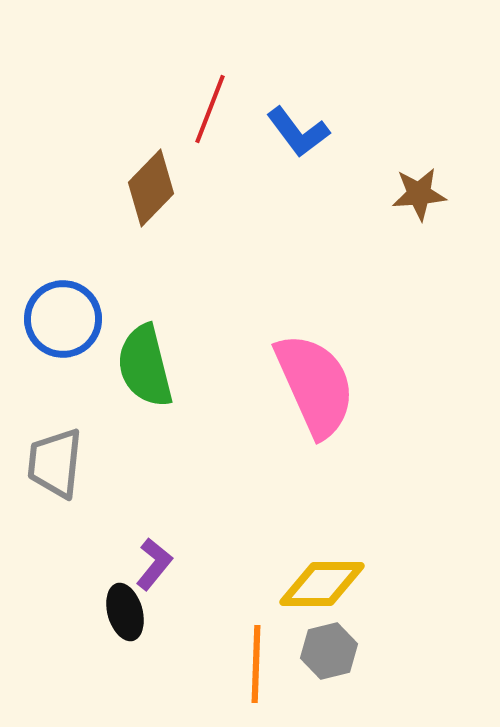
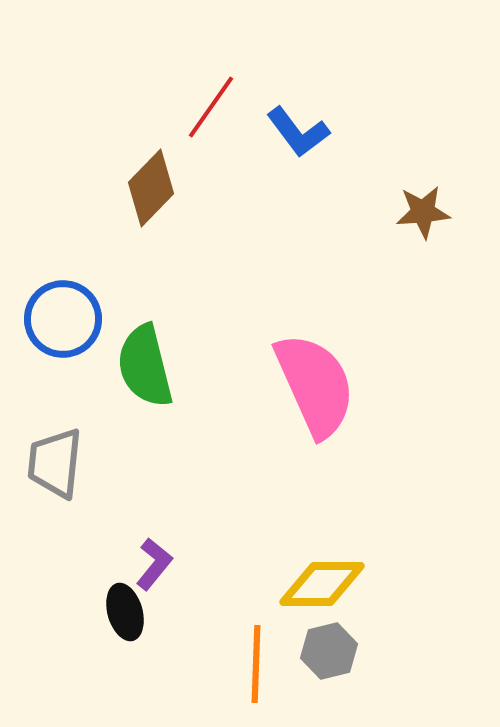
red line: moved 1 px right, 2 px up; rotated 14 degrees clockwise
brown star: moved 4 px right, 18 px down
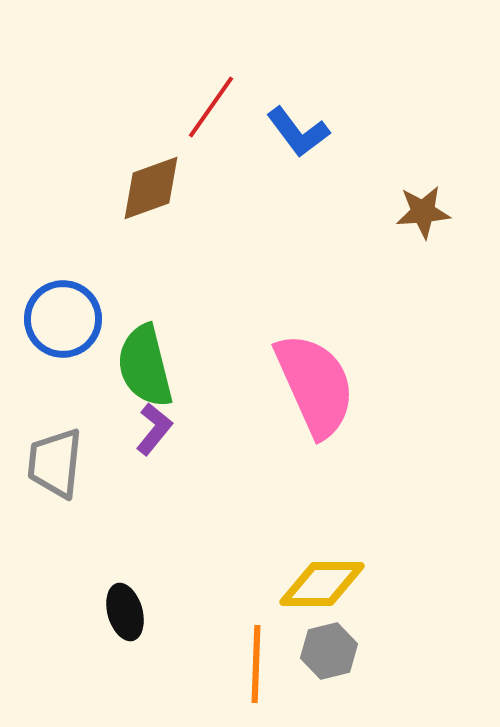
brown diamond: rotated 26 degrees clockwise
purple L-shape: moved 135 px up
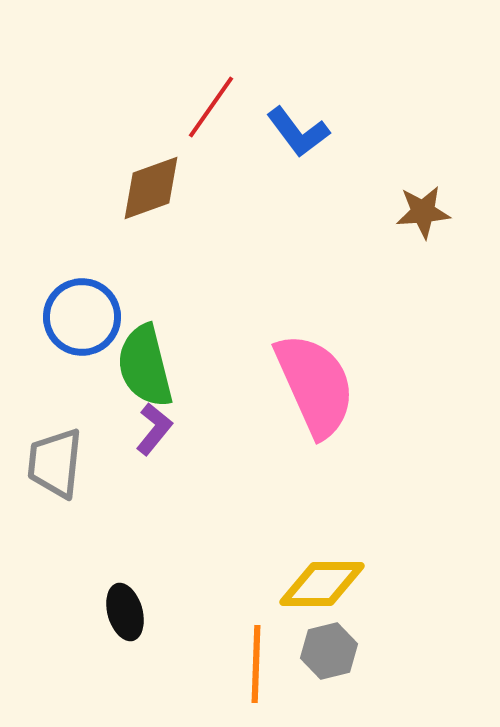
blue circle: moved 19 px right, 2 px up
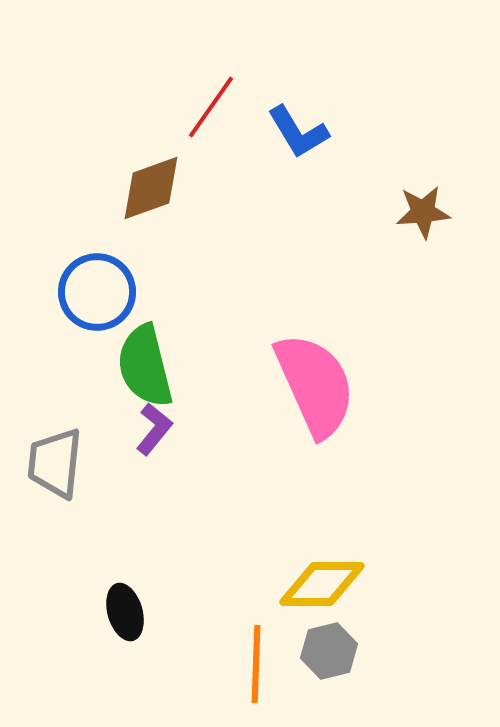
blue L-shape: rotated 6 degrees clockwise
blue circle: moved 15 px right, 25 px up
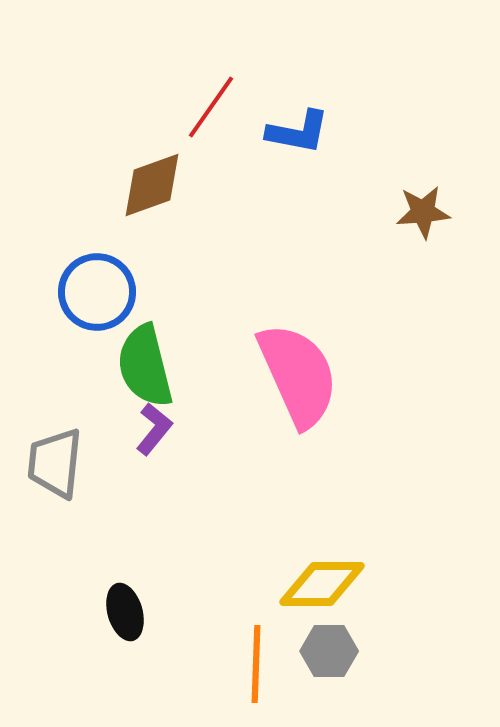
blue L-shape: rotated 48 degrees counterclockwise
brown diamond: moved 1 px right, 3 px up
pink semicircle: moved 17 px left, 10 px up
gray hexagon: rotated 14 degrees clockwise
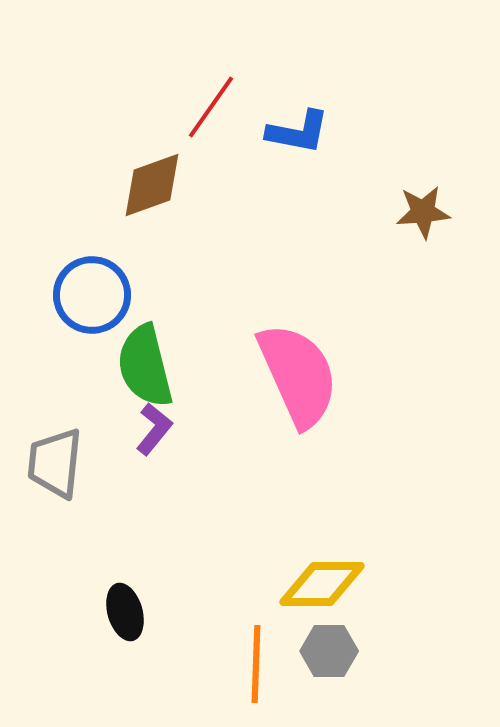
blue circle: moved 5 px left, 3 px down
